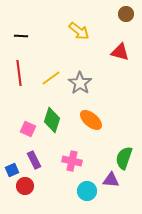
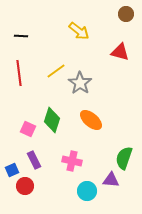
yellow line: moved 5 px right, 7 px up
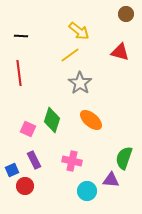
yellow line: moved 14 px right, 16 px up
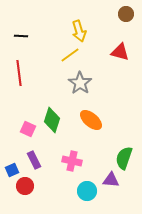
yellow arrow: rotated 35 degrees clockwise
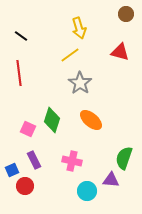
yellow arrow: moved 3 px up
black line: rotated 32 degrees clockwise
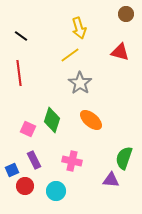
cyan circle: moved 31 px left
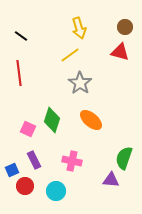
brown circle: moved 1 px left, 13 px down
